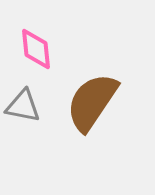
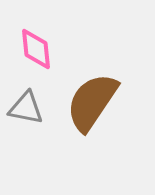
gray triangle: moved 3 px right, 2 px down
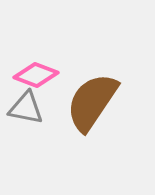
pink diamond: moved 26 px down; rotated 63 degrees counterclockwise
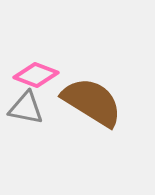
brown semicircle: rotated 88 degrees clockwise
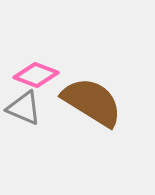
gray triangle: moved 2 px left; rotated 12 degrees clockwise
